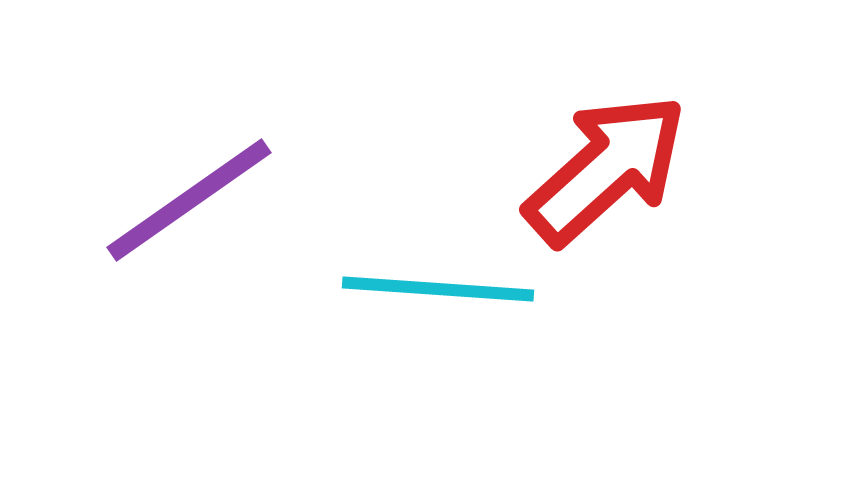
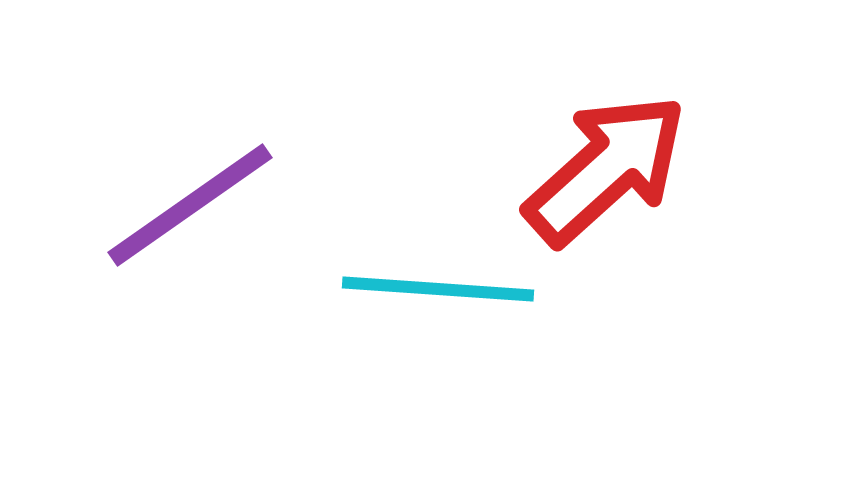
purple line: moved 1 px right, 5 px down
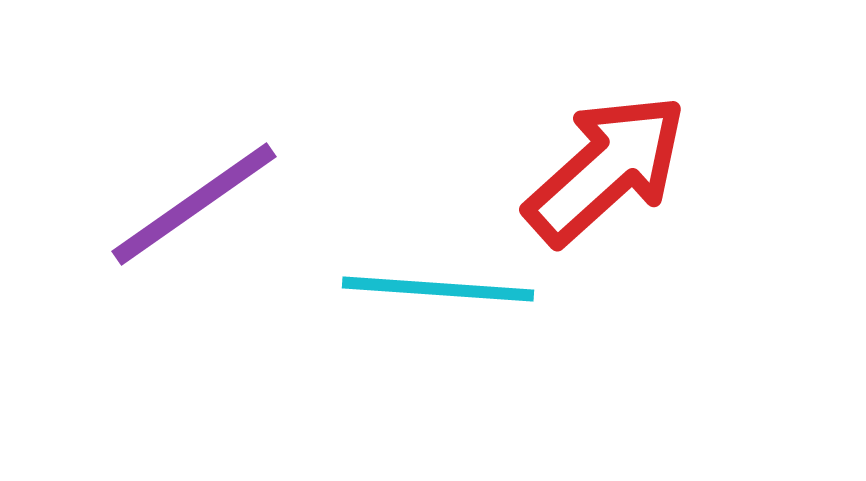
purple line: moved 4 px right, 1 px up
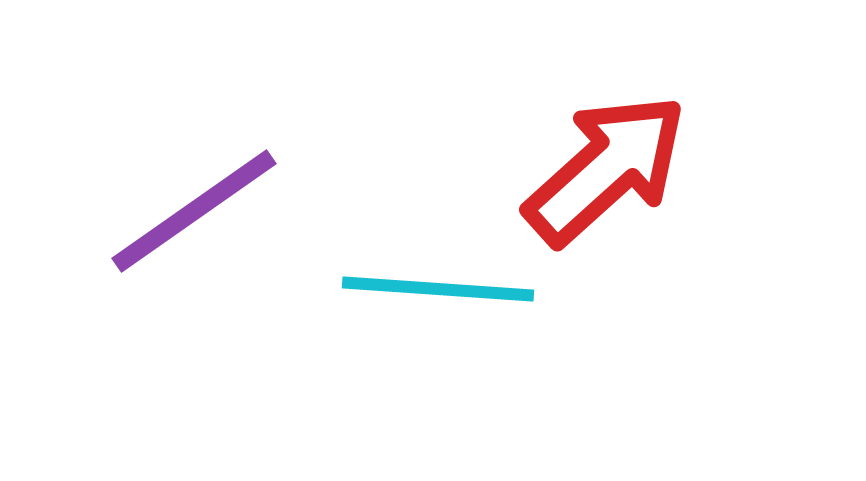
purple line: moved 7 px down
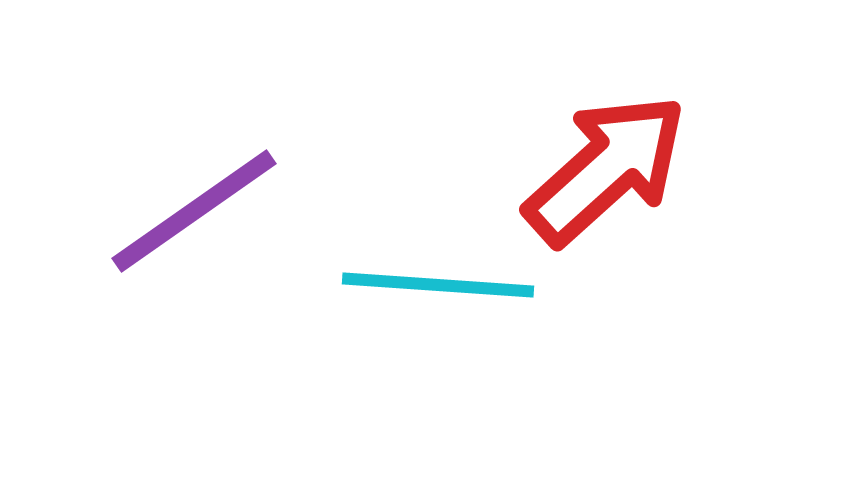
cyan line: moved 4 px up
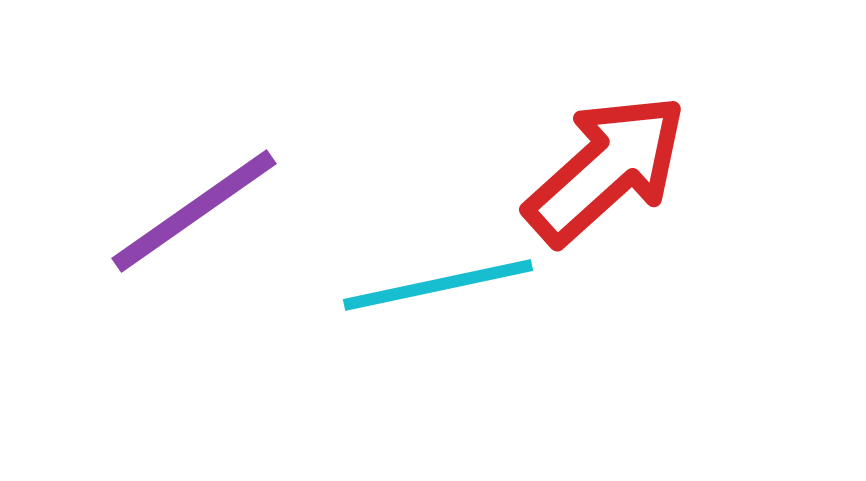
cyan line: rotated 16 degrees counterclockwise
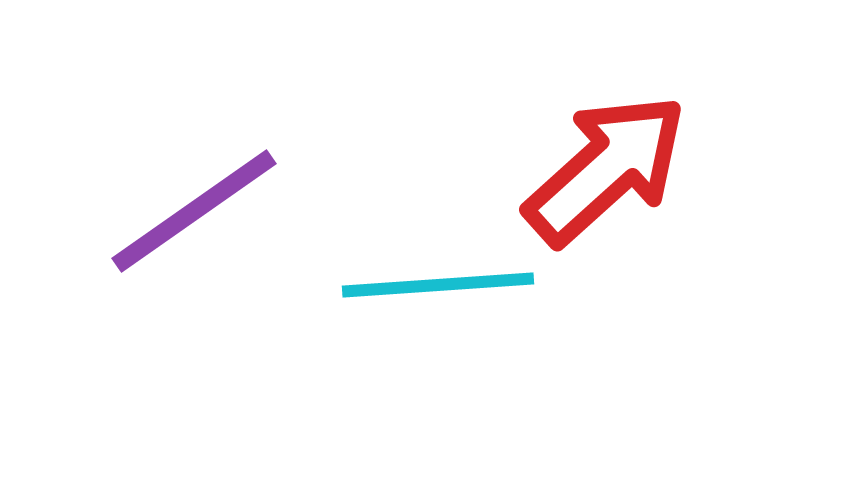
cyan line: rotated 8 degrees clockwise
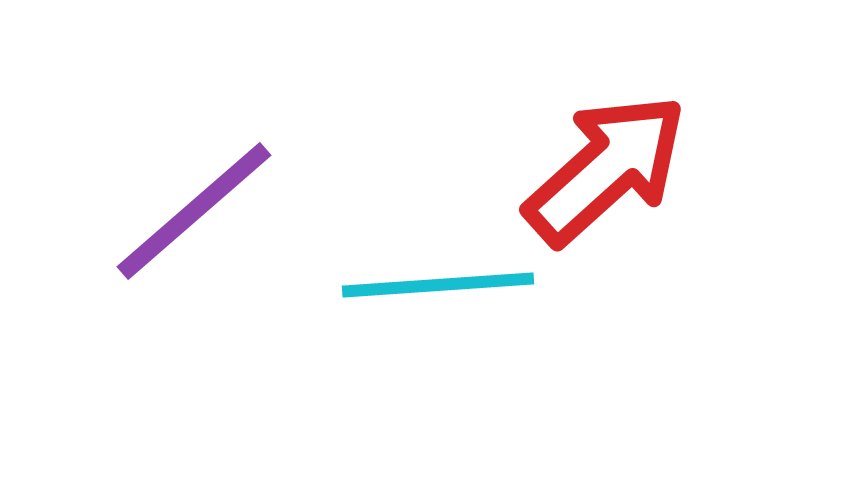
purple line: rotated 6 degrees counterclockwise
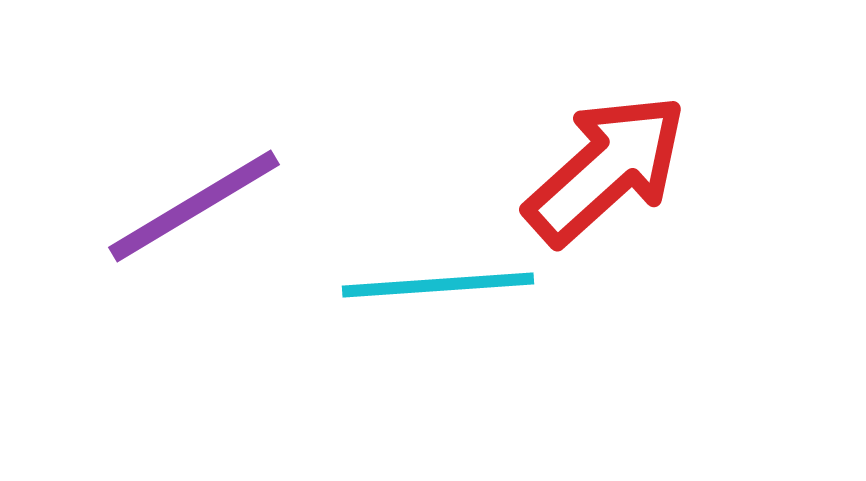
purple line: moved 5 px up; rotated 10 degrees clockwise
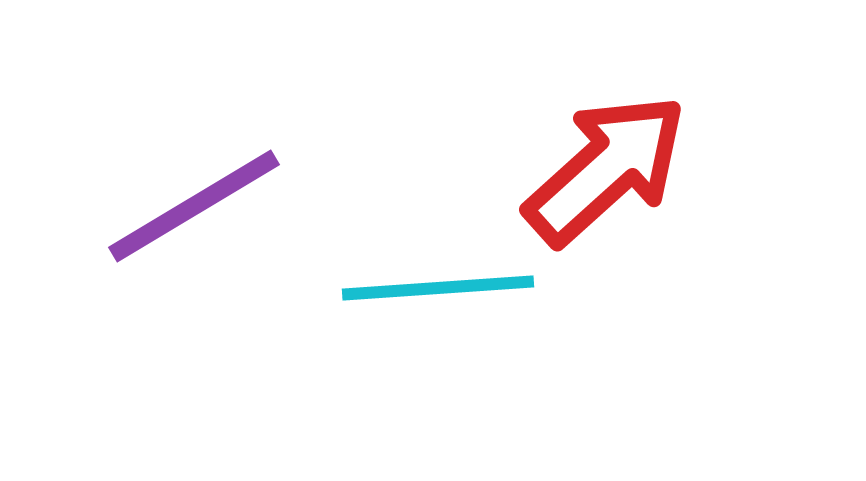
cyan line: moved 3 px down
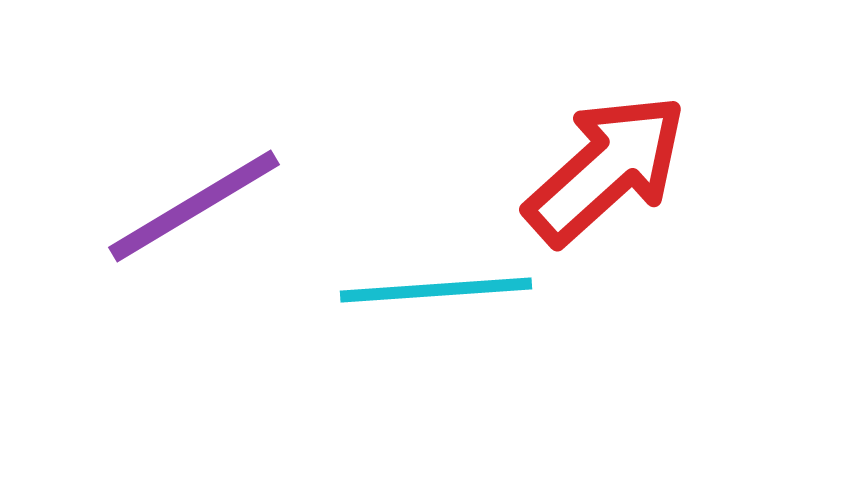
cyan line: moved 2 px left, 2 px down
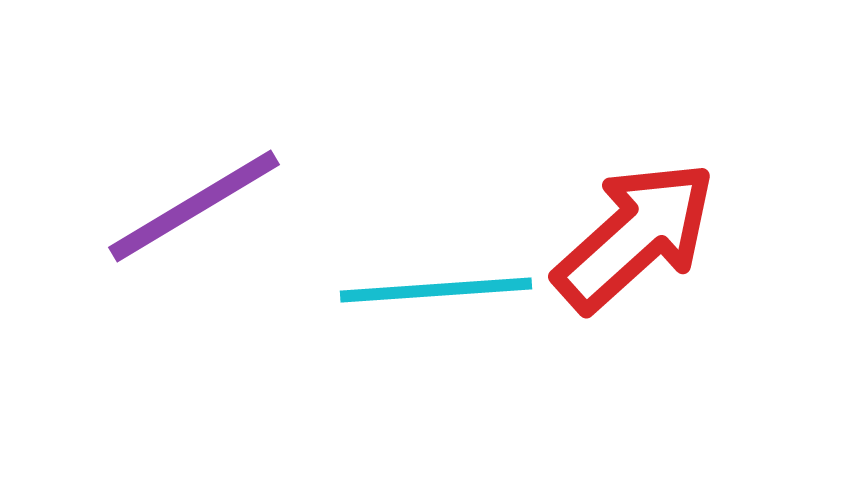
red arrow: moved 29 px right, 67 px down
